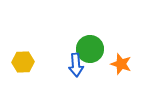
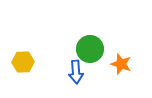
blue arrow: moved 7 px down
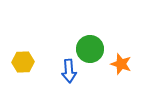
blue arrow: moved 7 px left, 1 px up
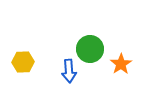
orange star: rotated 20 degrees clockwise
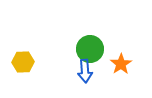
blue arrow: moved 16 px right
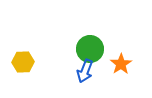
blue arrow: rotated 25 degrees clockwise
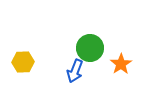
green circle: moved 1 px up
blue arrow: moved 10 px left
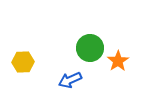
orange star: moved 3 px left, 3 px up
blue arrow: moved 5 px left, 9 px down; rotated 45 degrees clockwise
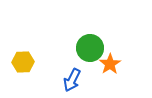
orange star: moved 8 px left, 3 px down
blue arrow: moved 2 px right; rotated 40 degrees counterclockwise
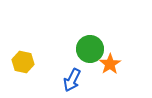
green circle: moved 1 px down
yellow hexagon: rotated 15 degrees clockwise
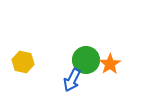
green circle: moved 4 px left, 11 px down
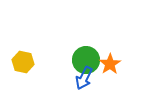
blue arrow: moved 12 px right, 2 px up
